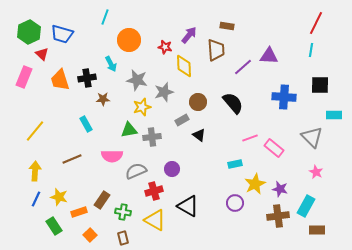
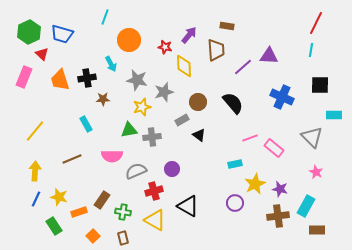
blue cross at (284, 97): moved 2 px left; rotated 20 degrees clockwise
orange square at (90, 235): moved 3 px right, 1 px down
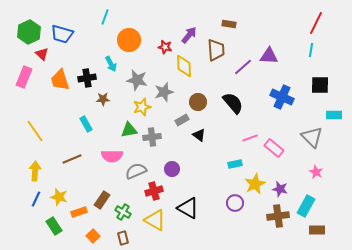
brown rectangle at (227, 26): moved 2 px right, 2 px up
yellow line at (35, 131): rotated 75 degrees counterclockwise
black triangle at (188, 206): moved 2 px down
green cross at (123, 212): rotated 21 degrees clockwise
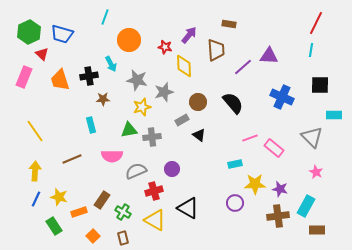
black cross at (87, 78): moved 2 px right, 2 px up
cyan rectangle at (86, 124): moved 5 px right, 1 px down; rotated 14 degrees clockwise
yellow star at (255, 184): rotated 25 degrees clockwise
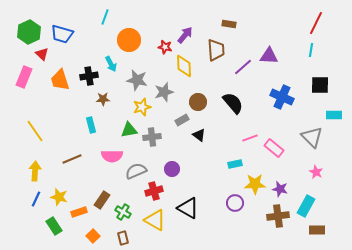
purple arrow at (189, 35): moved 4 px left
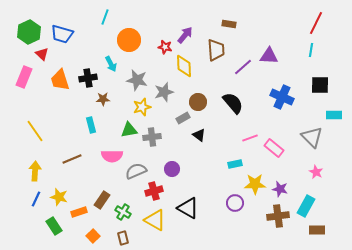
black cross at (89, 76): moved 1 px left, 2 px down
gray rectangle at (182, 120): moved 1 px right, 2 px up
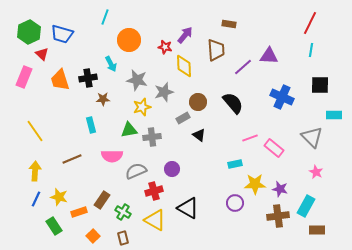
red line at (316, 23): moved 6 px left
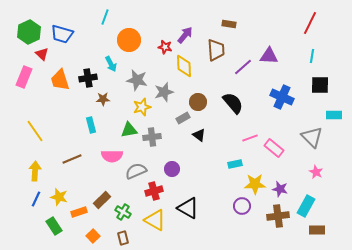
cyan line at (311, 50): moved 1 px right, 6 px down
brown rectangle at (102, 200): rotated 12 degrees clockwise
purple circle at (235, 203): moved 7 px right, 3 px down
